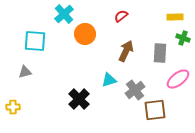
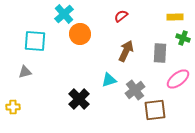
orange circle: moved 5 px left
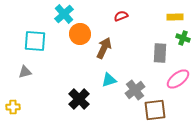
red semicircle: rotated 16 degrees clockwise
brown arrow: moved 22 px left, 3 px up
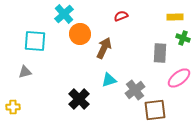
pink ellipse: moved 1 px right, 1 px up
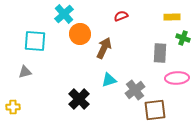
yellow rectangle: moved 3 px left
pink ellipse: moved 2 px left; rotated 35 degrees clockwise
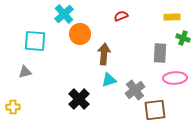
brown arrow: moved 6 px down; rotated 20 degrees counterclockwise
pink ellipse: moved 2 px left
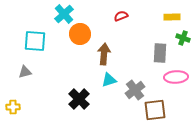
pink ellipse: moved 1 px right, 1 px up
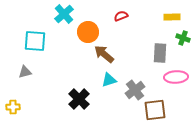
orange circle: moved 8 px right, 2 px up
brown arrow: rotated 55 degrees counterclockwise
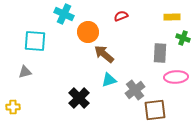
cyan cross: rotated 24 degrees counterclockwise
black cross: moved 1 px up
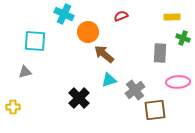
pink ellipse: moved 2 px right, 5 px down
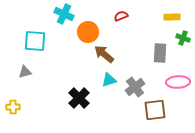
gray cross: moved 3 px up
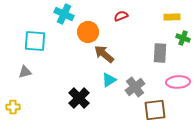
cyan triangle: rotated 14 degrees counterclockwise
